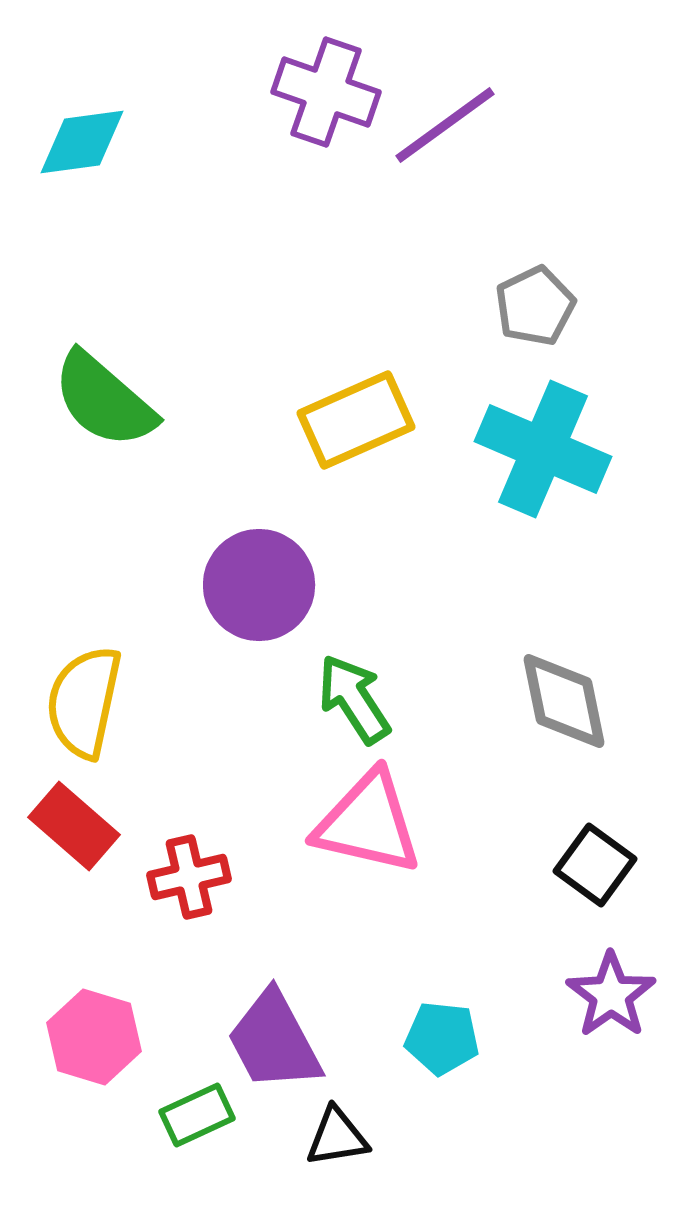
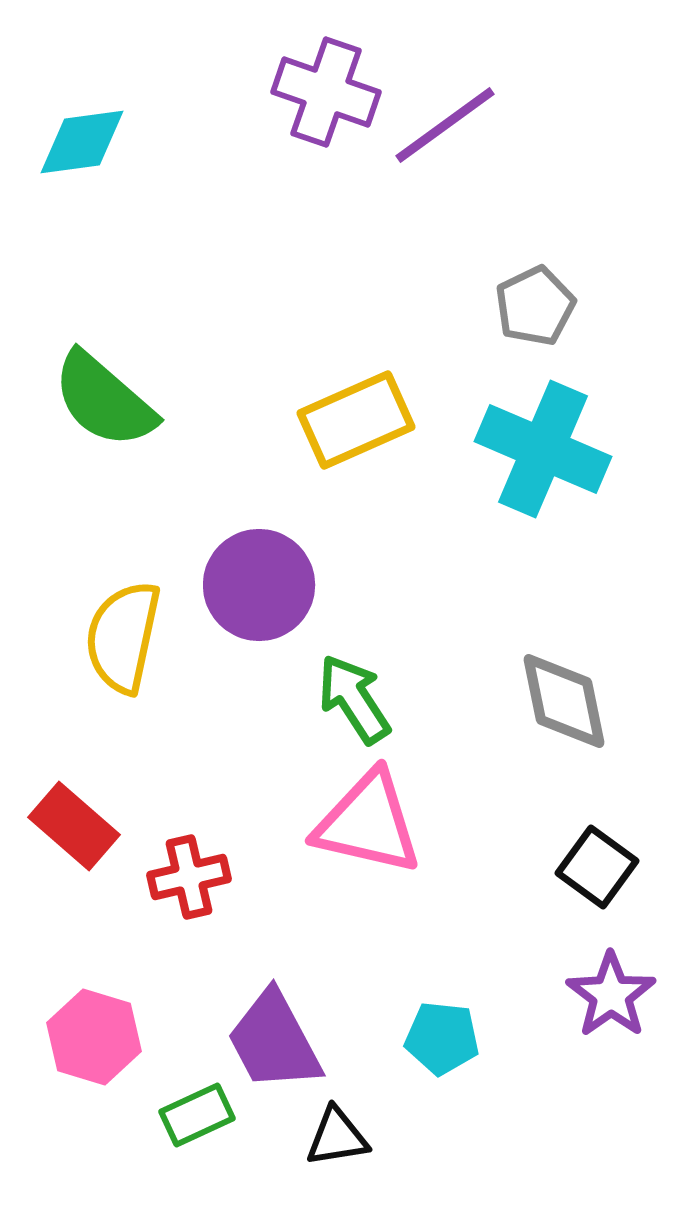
yellow semicircle: moved 39 px right, 65 px up
black square: moved 2 px right, 2 px down
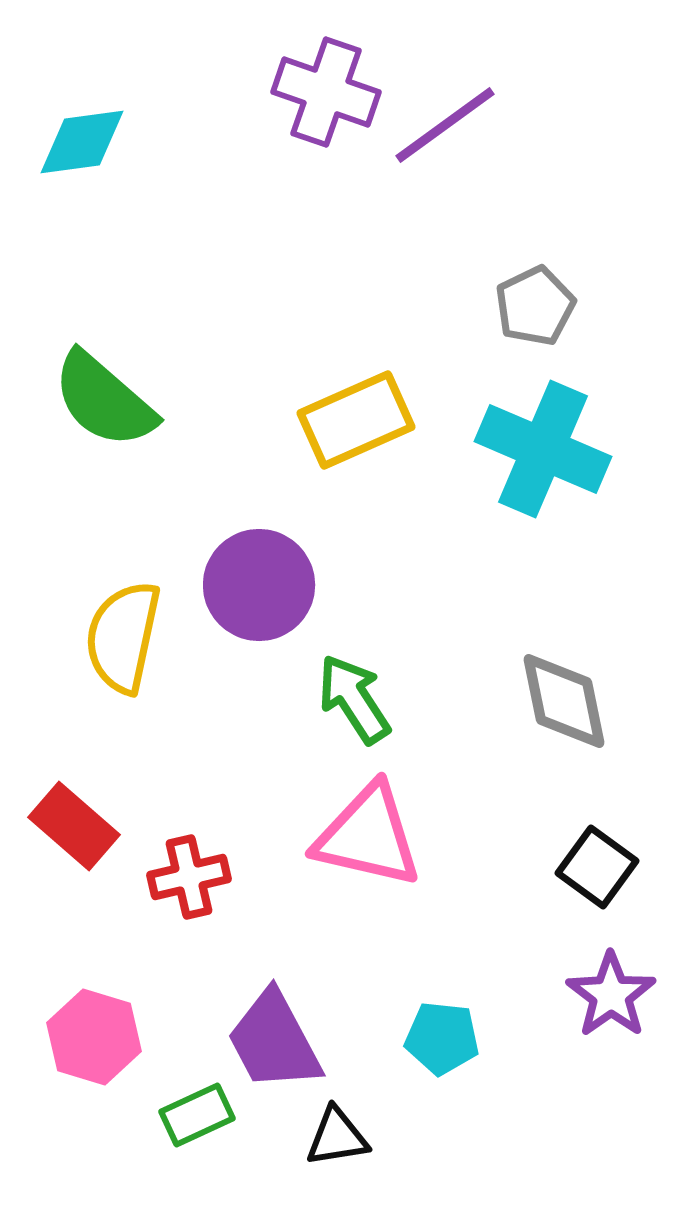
pink triangle: moved 13 px down
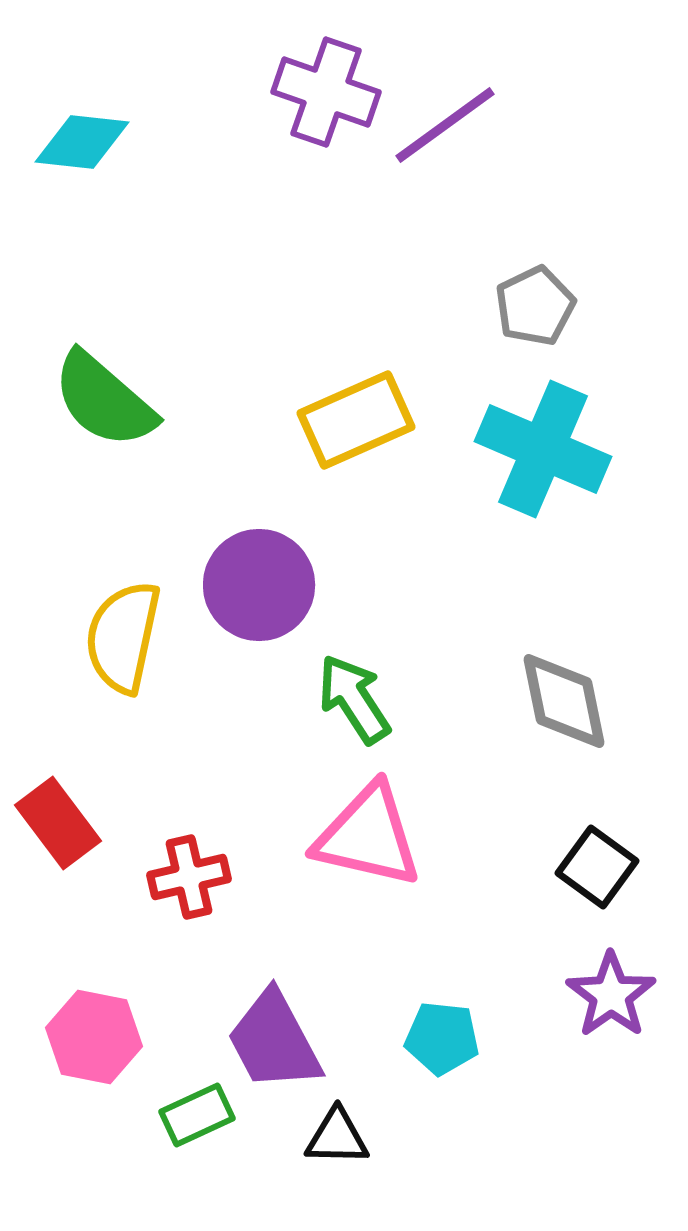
cyan diamond: rotated 14 degrees clockwise
red rectangle: moved 16 px left, 3 px up; rotated 12 degrees clockwise
pink hexagon: rotated 6 degrees counterclockwise
black triangle: rotated 10 degrees clockwise
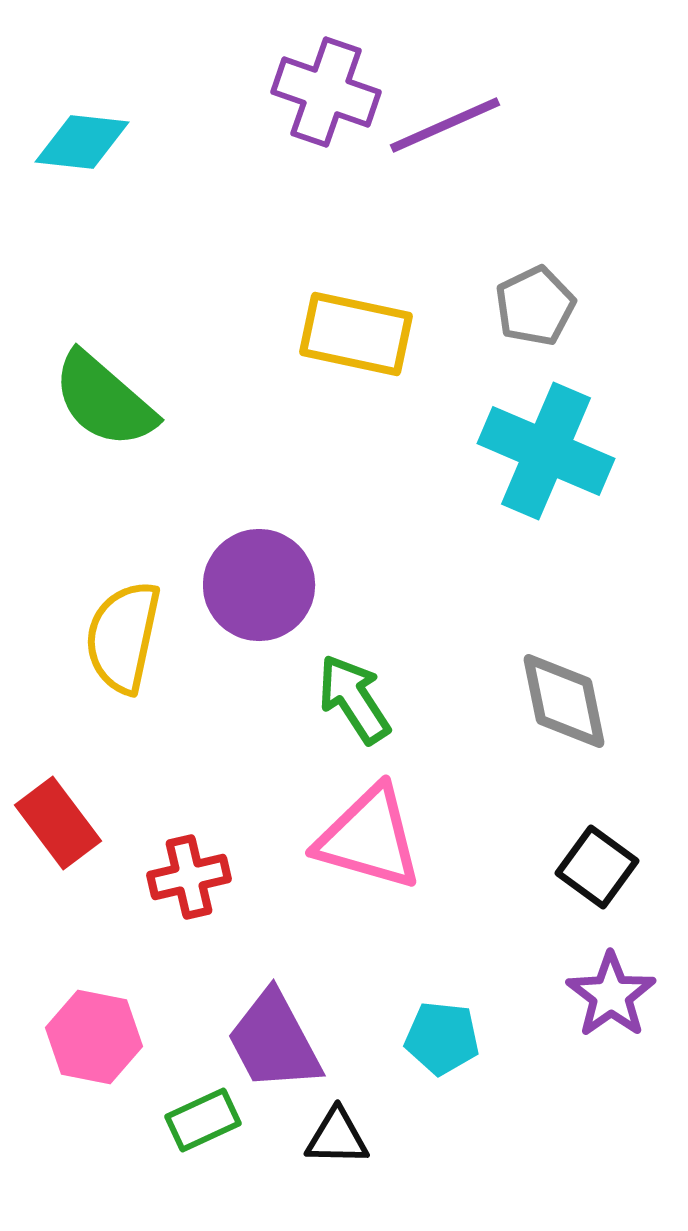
purple line: rotated 12 degrees clockwise
yellow rectangle: moved 86 px up; rotated 36 degrees clockwise
cyan cross: moved 3 px right, 2 px down
pink triangle: moved 1 px right, 2 px down; rotated 3 degrees clockwise
green rectangle: moved 6 px right, 5 px down
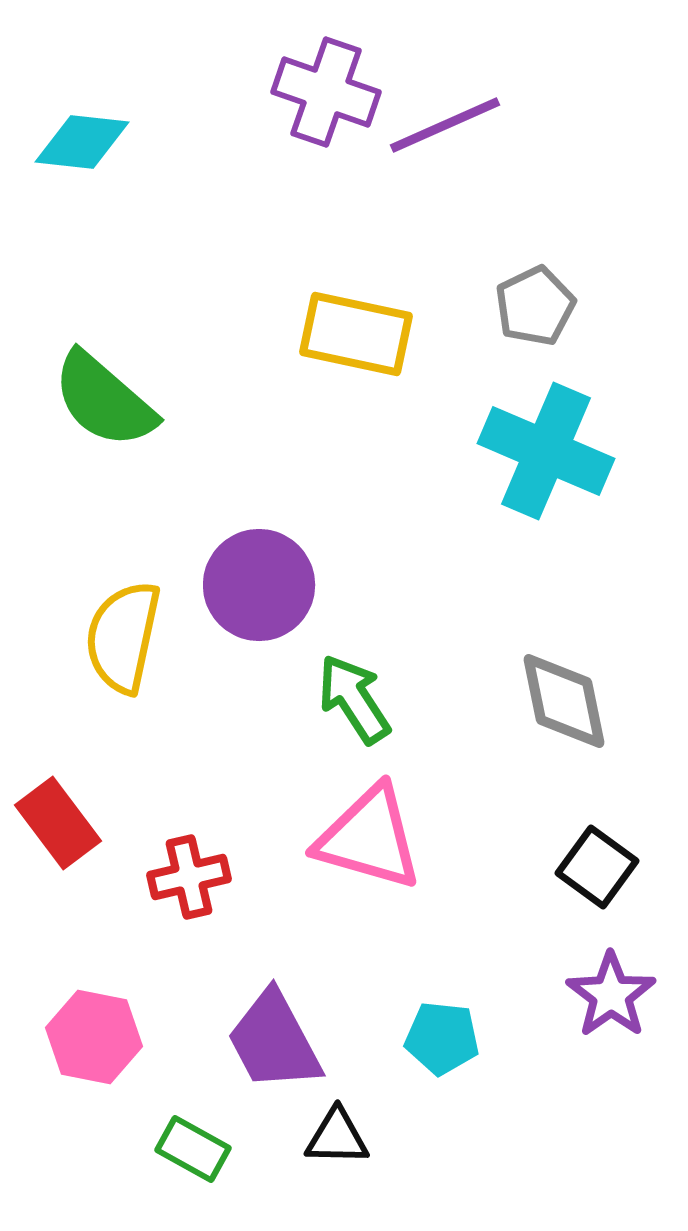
green rectangle: moved 10 px left, 29 px down; rotated 54 degrees clockwise
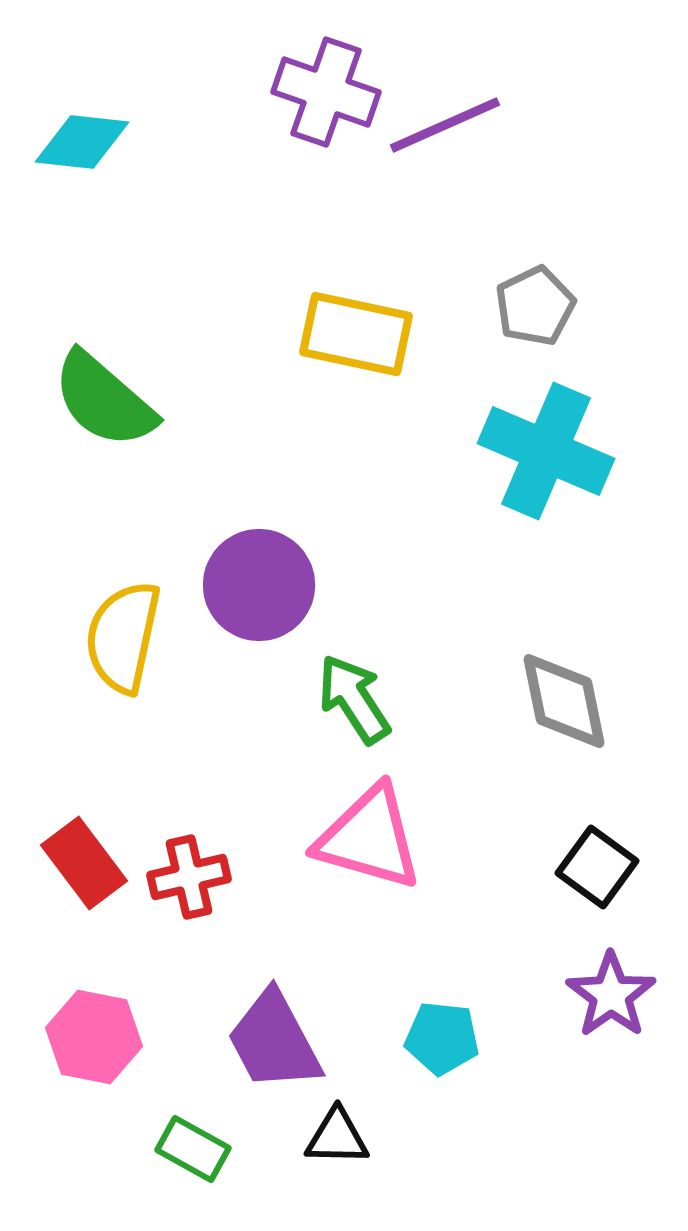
red rectangle: moved 26 px right, 40 px down
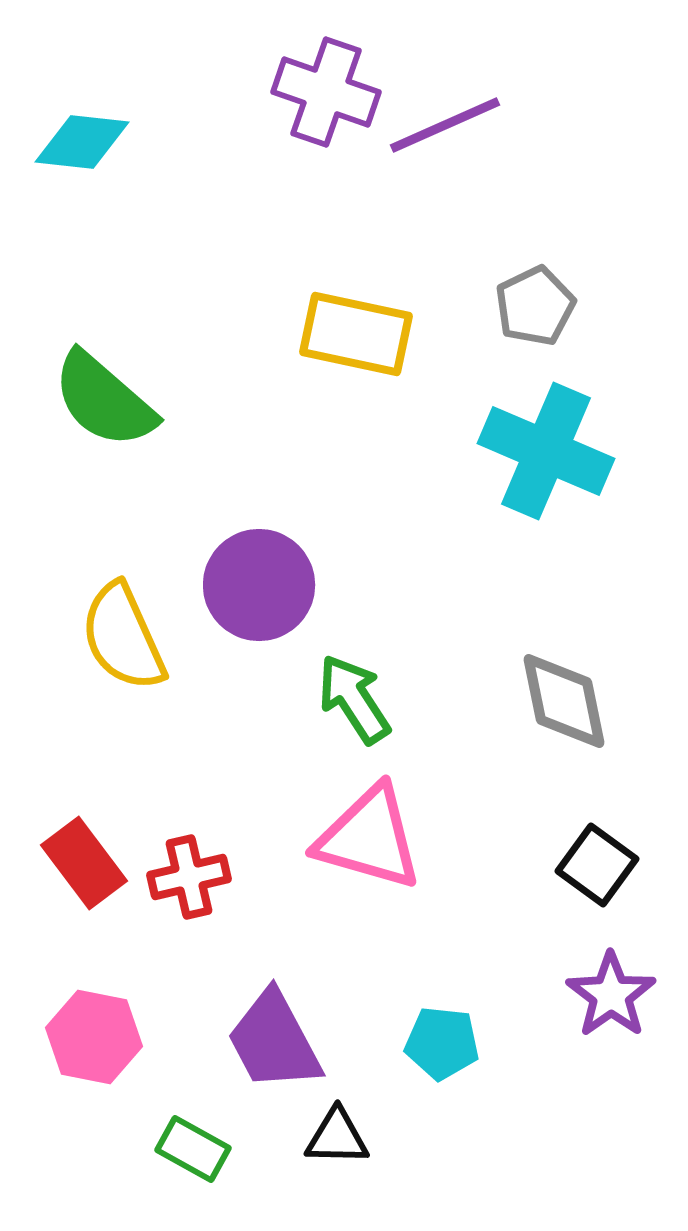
yellow semicircle: rotated 36 degrees counterclockwise
black square: moved 2 px up
cyan pentagon: moved 5 px down
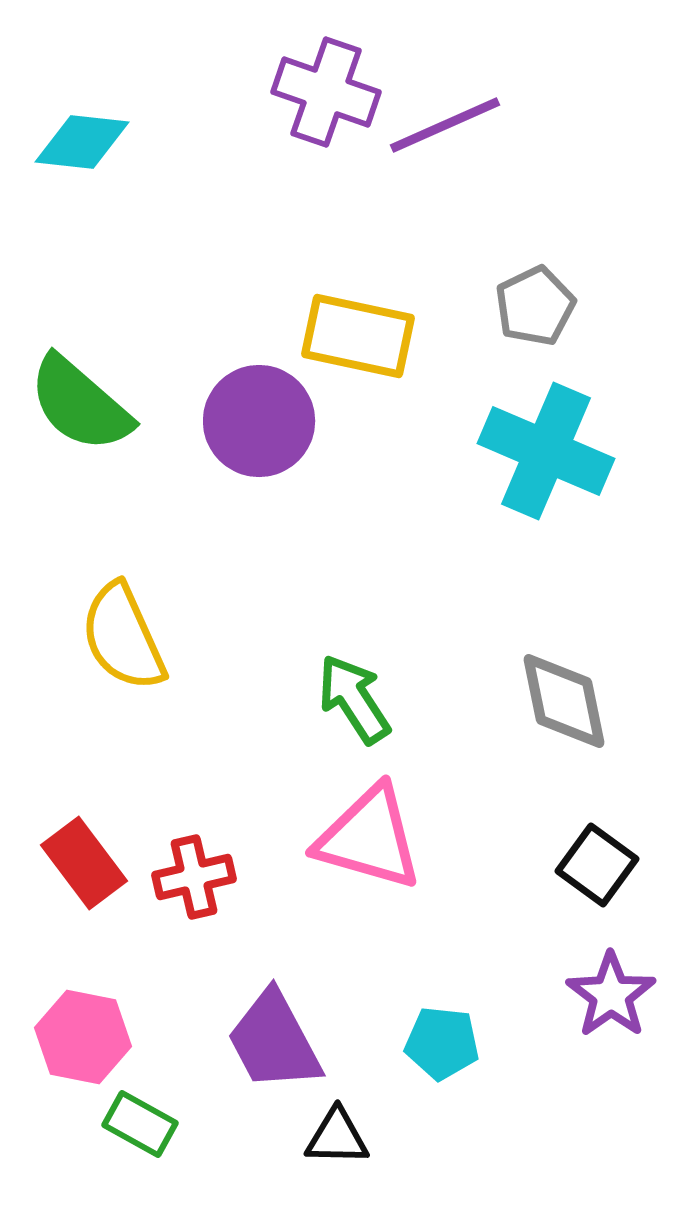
yellow rectangle: moved 2 px right, 2 px down
green semicircle: moved 24 px left, 4 px down
purple circle: moved 164 px up
red cross: moved 5 px right
pink hexagon: moved 11 px left
green rectangle: moved 53 px left, 25 px up
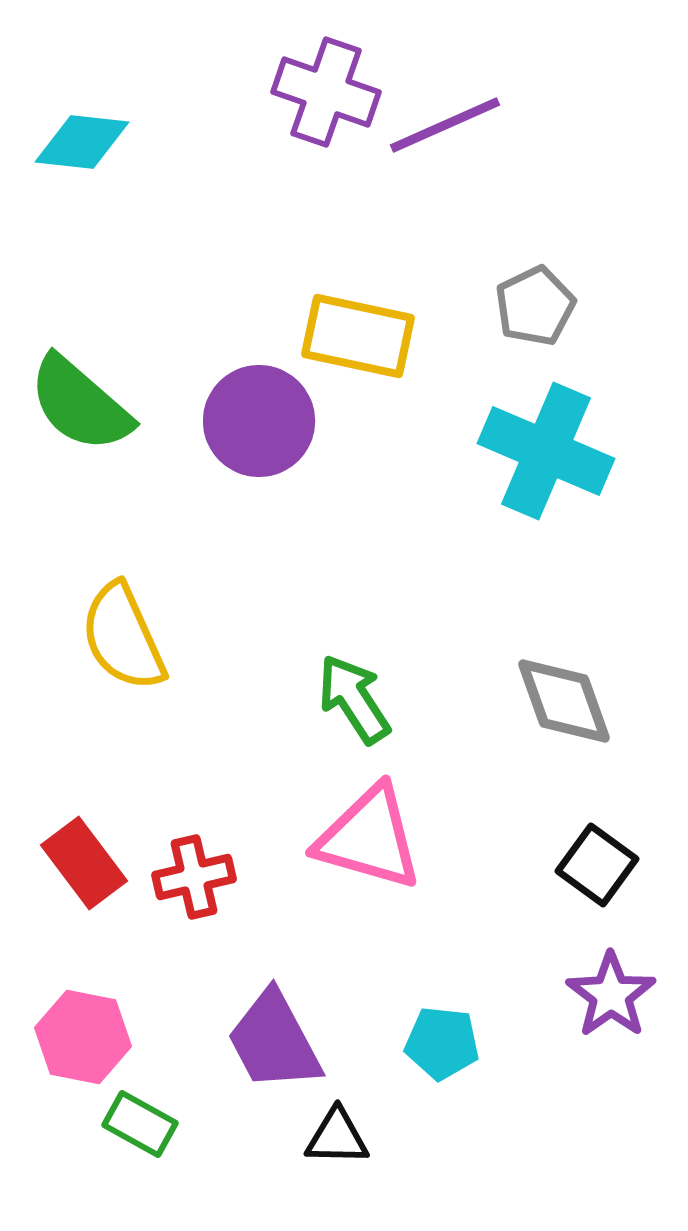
gray diamond: rotated 8 degrees counterclockwise
